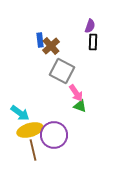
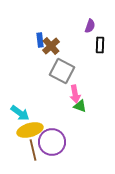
black rectangle: moved 7 px right, 3 px down
pink arrow: moved 1 px left, 1 px down; rotated 24 degrees clockwise
purple circle: moved 2 px left, 7 px down
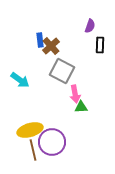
green triangle: moved 1 px right, 1 px down; rotated 24 degrees counterclockwise
cyan arrow: moved 33 px up
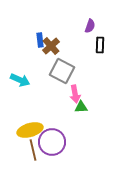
cyan arrow: rotated 12 degrees counterclockwise
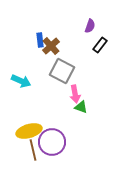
black rectangle: rotated 35 degrees clockwise
cyan arrow: moved 1 px right, 1 px down
green triangle: rotated 24 degrees clockwise
yellow ellipse: moved 1 px left, 1 px down
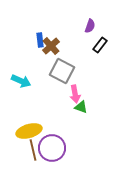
purple circle: moved 6 px down
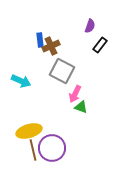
brown cross: rotated 18 degrees clockwise
pink arrow: rotated 36 degrees clockwise
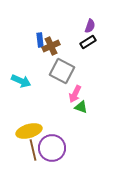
black rectangle: moved 12 px left, 3 px up; rotated 21 degrees clockwise
